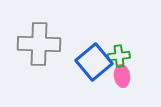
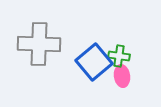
green cross: rotated 15 degrees clockwise
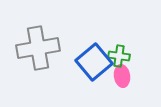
gray cross: moved 1 px left, 4 px down; rotated 12 degrees counterclockwise
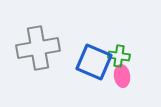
blue square: rotated 27 degrees counterclockwise
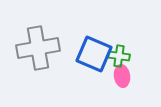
blue square: moved 8 px up
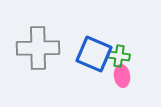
gray cross: rotated 9 degrees clockwise
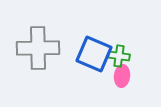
pink ellipse: rotated 15 degrees clockwise
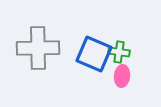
green cross: moved 4 px up
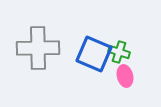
green cross: rotated 10 degrees clockwise
pink ellipse: moved 3 px right; rotated 20 degrees counterclockwise
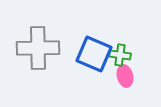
green cross: moved 1 px right, 3 px down; rotated 10 degrees counterclockwise
